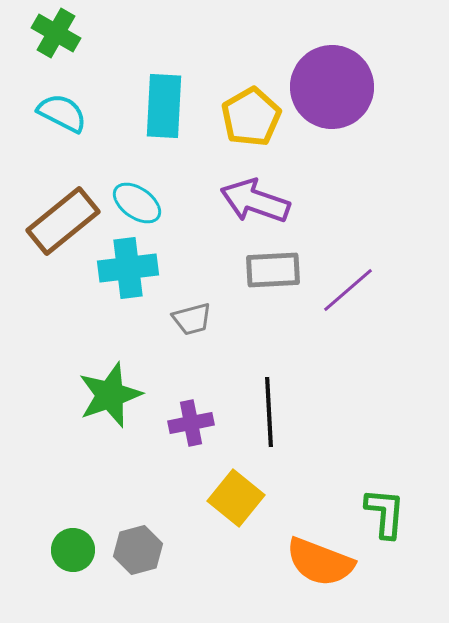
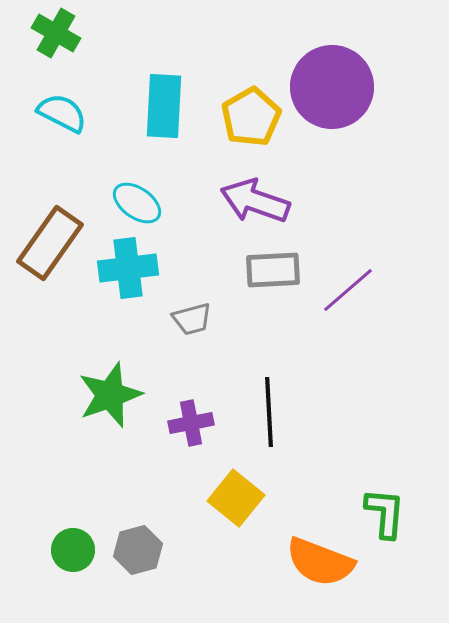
brown rectangle: moved 13 px left, 22 px down; rotated 16 degrees counterclockwise
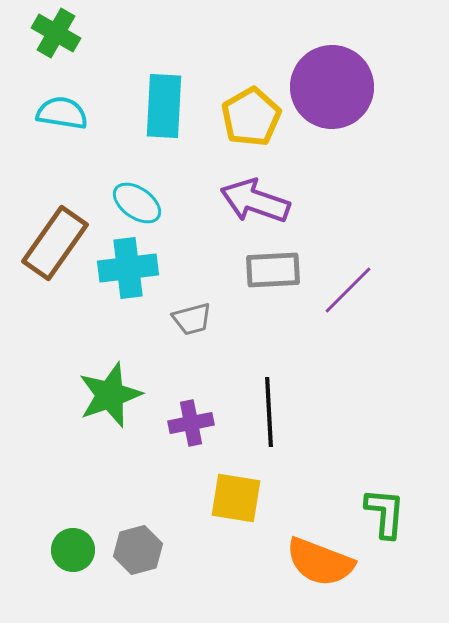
cyan semicircle: rotated 18 degrees counterclockwise
brown rectangle: moved 5 px right
purple line: rotated 4 degrees counterclockwise
yellow square: rotated 30 degrees counterclockwise
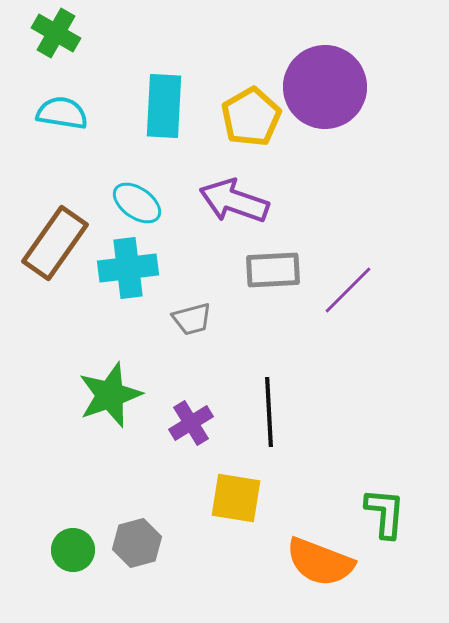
purple circle: moved 7 px left
purple arrow: moved 21 px left
purple cross: rotated 21 degrees counterclockwise
gray hexagon: moved 1 px left, 7 px up
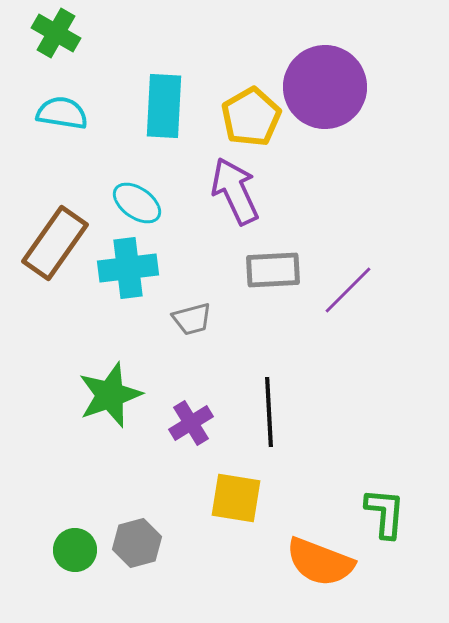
purple arrow: moved 1 px right, 10 px up; rotated 46 degrees clockwise
green circle: moved 2 px right
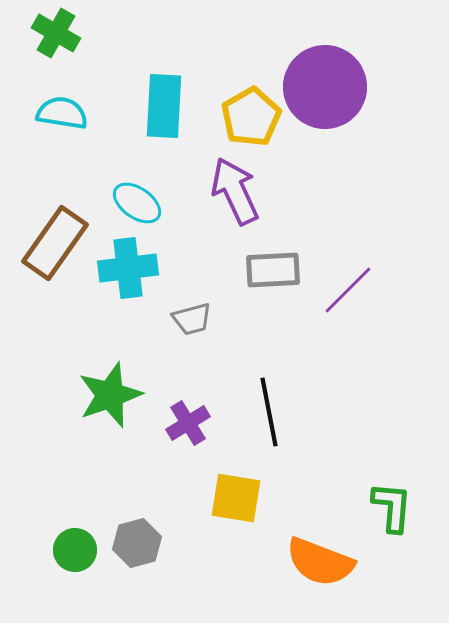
black line: rotated 8 degrees counterclockwise
purple cross: moved 3 px left
green L-shape: moved 7 px right, 6 px up
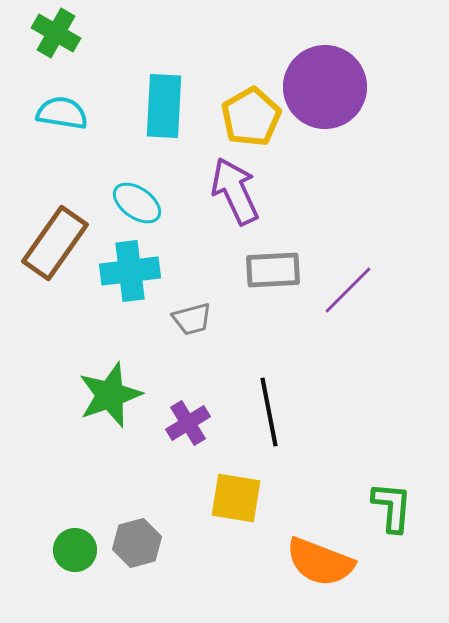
cyan cross: moved 2 px right, 3 px down
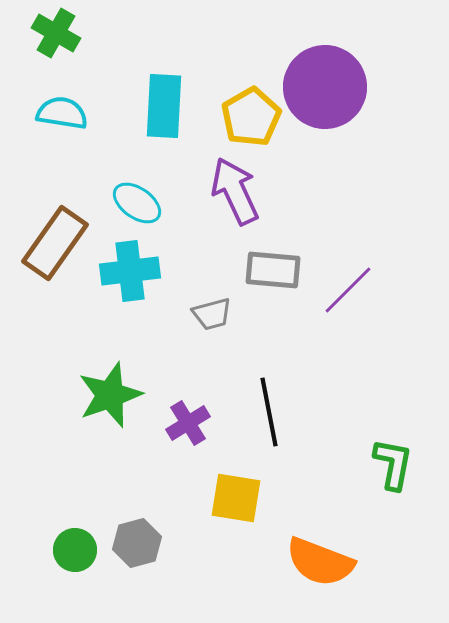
gray rectangle: rotated 8 degrees clockwise
gray trapezoid: moved 20 px right, 5 px up
green L-shape: moved 1 px right, 43 px up; rotated 6 degrees clockwise
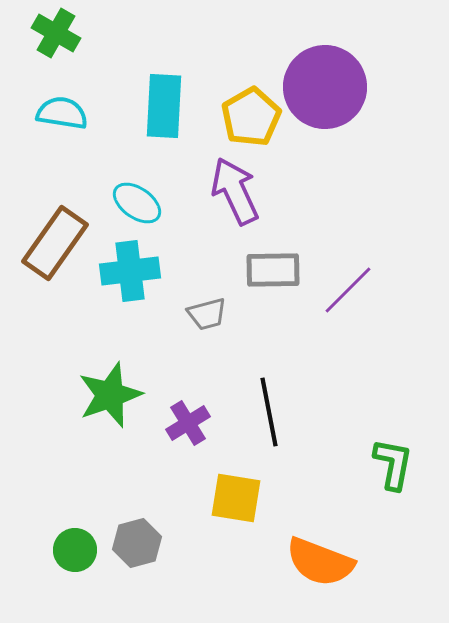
gray rectangle: rotated 6 degrees counterclockwise
gray trapezoid: moved 5 px left
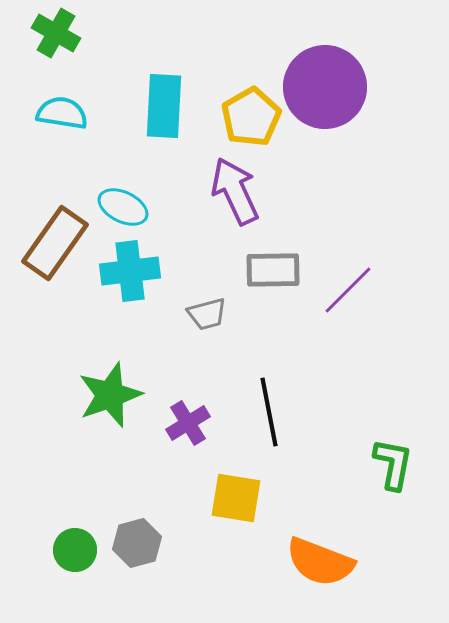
cyan ellipse: moved 14 px left, 4 px down; rotated 9 degrees counterclockwise
